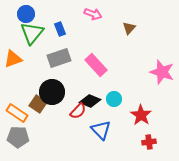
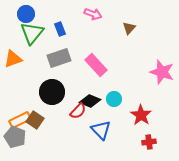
brown square: moved 3 px left, 16 px down
orange rectangle: moved 3 px right, 7 px down; rotated 60 degrees counterclockwise
gray pentagon: moved 3 px left; rotated 20 degrees clockwise
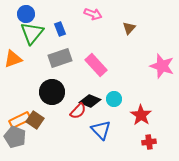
gray rectangle: moved 1 px right
pink star: moved 6 px up
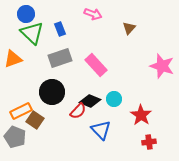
green triangle: rotated 25 degrees counterclockwise
orange rectangle: moved 1 px right, 9 px up
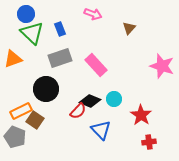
black circle: moved 6 px left, 3 px up
